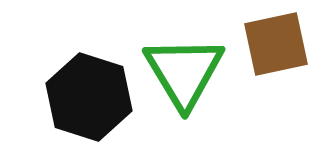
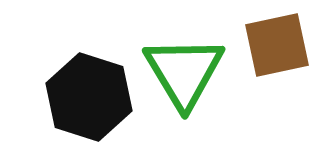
brown square: moved 1 px right, 1 px down
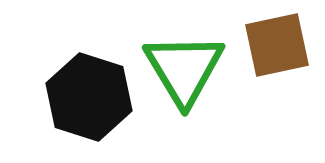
green triangle: moved 3 px up
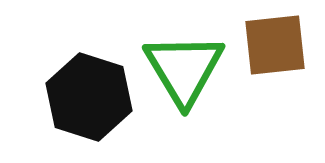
brown square: moved 2 px left; rotated 6 degrees clockwise
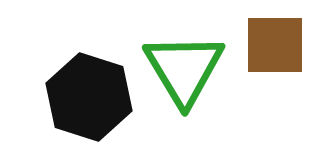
brown square: rotated 6 degrees clockwise
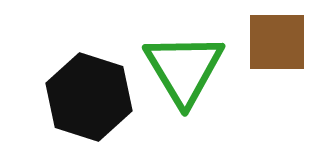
brown square: moved 2 px right, 3 px up
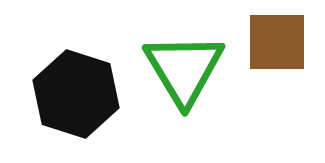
black hexagon: moved 13 px left, 3 px up
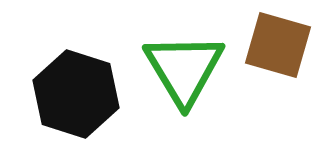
brown square: moved 1 px right, 3 px down; rotated 16 degrees clockwise
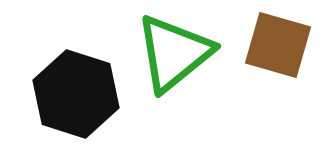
green triangle: moved 10 px left, 16 px up; rotated 22 degrees clockwise
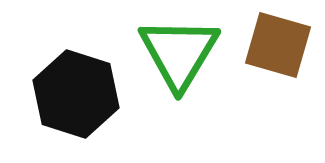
green triangle: moved 5 px right; rotated 20 degrees counterclockwise
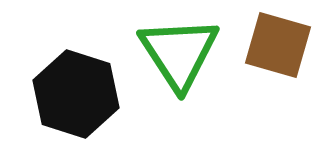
green triangle: rotated 4 degrees counterclockwise
